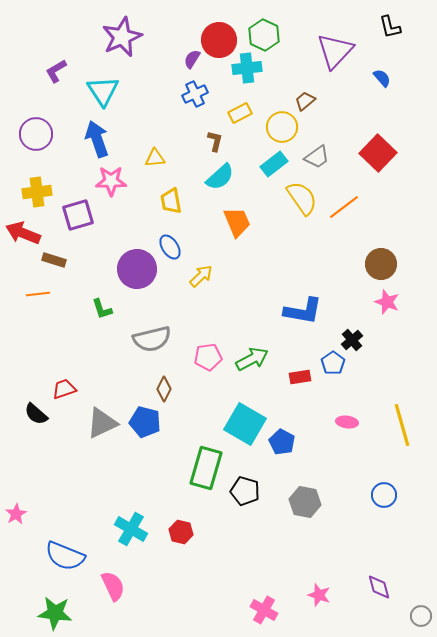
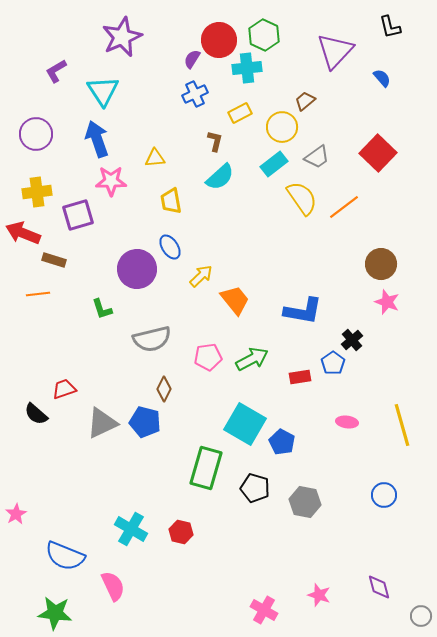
orange trapezoid at (237, 222): moved 2 px left, 78 px down; rotated 16 degrees counterclockwise
black pentagon at (245, 491): moved 10 px right, 3 px up
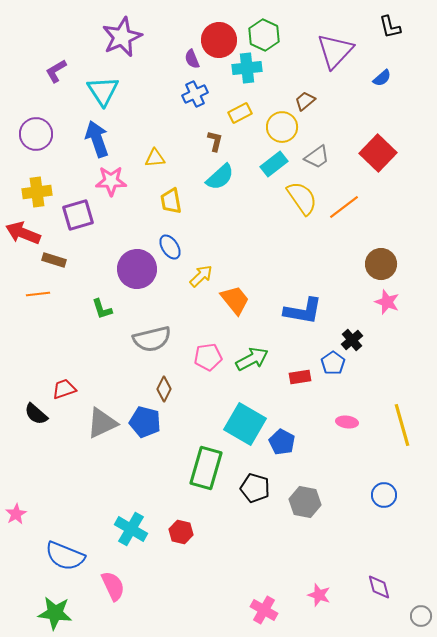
purple semicircle at (192, 59): rotated 54 degrees counterclockwise
blue semicircle at (382, 78): rotated 90 degrees clockwise
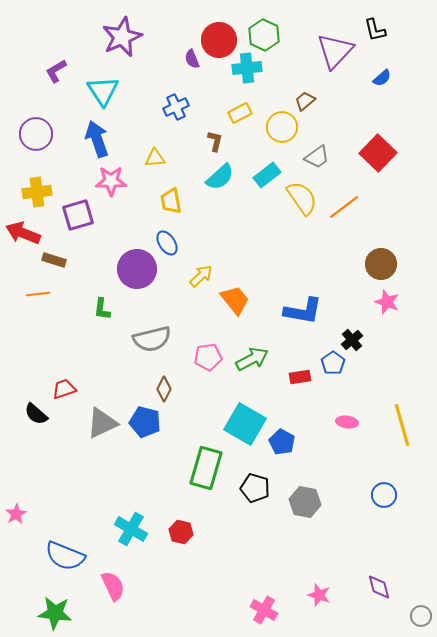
black L-shape at (390, 27): moved 15 px left, 3 px down
blue cross at (195, 94): moved 19 px left, 13 px down
cyan rectangle at (274, 164): moved 7 px left, 11 px down
blue ellipse at (170, 247): moved 3 px left, 4 px up
green L-shape at (102, 309): rotated 25 degrees clockwise
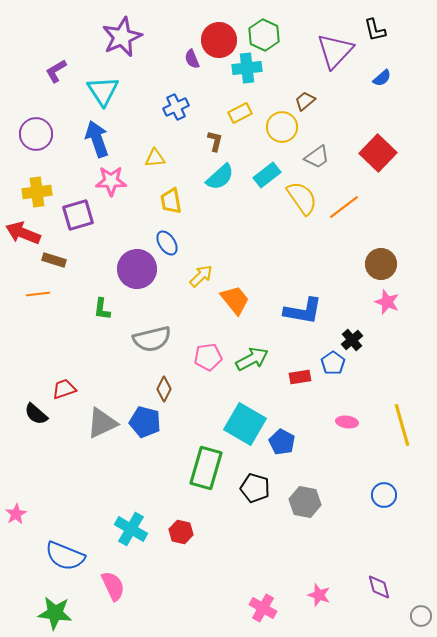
pink cross at (264, 610): moved 1 px left, 2 px up
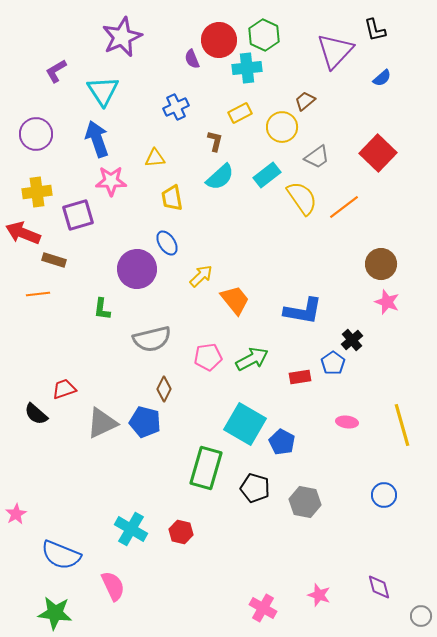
yellow trapezoid at (171, 201): moved 1 px right, 3 px up
blue semicircle at (65, 556): moved 4 px left, 1 px up
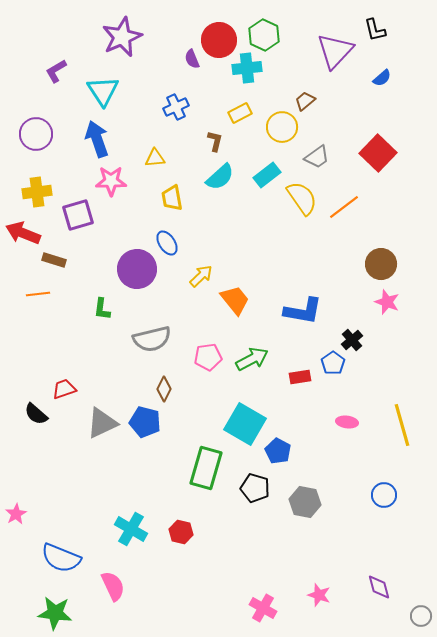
blue pentagon at (282, 442): moved 4 px left, 9 px down
blue semicircle at (61, 555): moved 3 px down
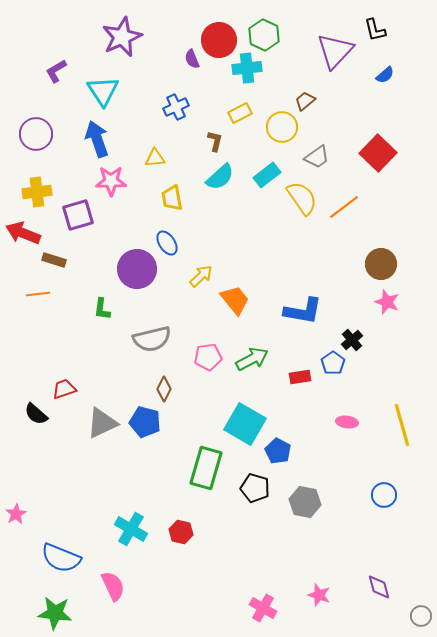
blue semicircle at (382, 78): moved 3 px right, 3 px up
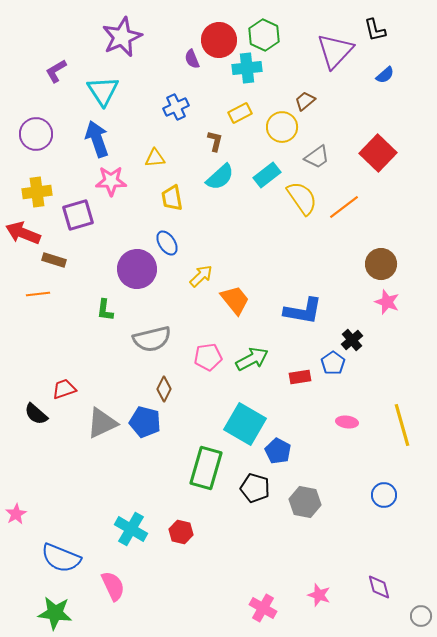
green L-shape at (102, 309): moved 3 px right, 1 px down
